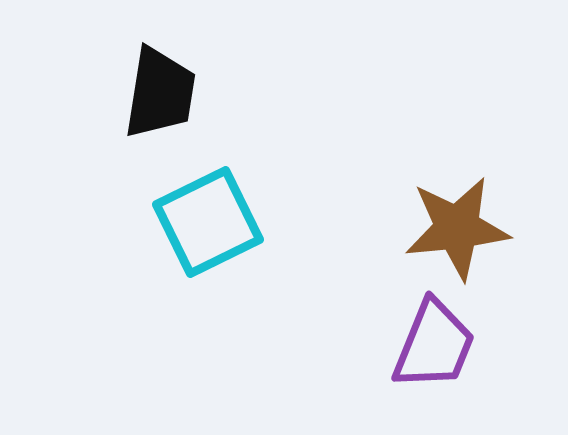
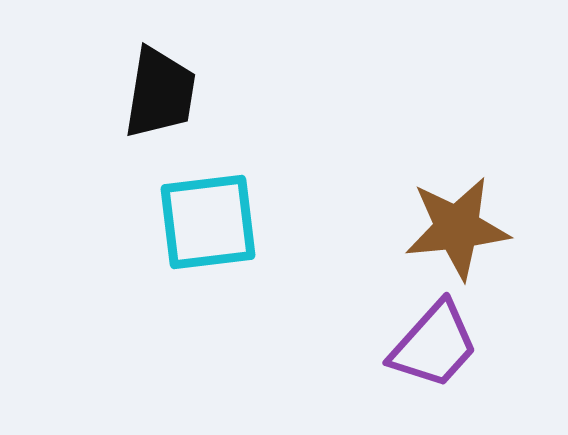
cyan square: rotated 19 degrees clockwise
purple trapezoid: rotated 20 degrees clockwise
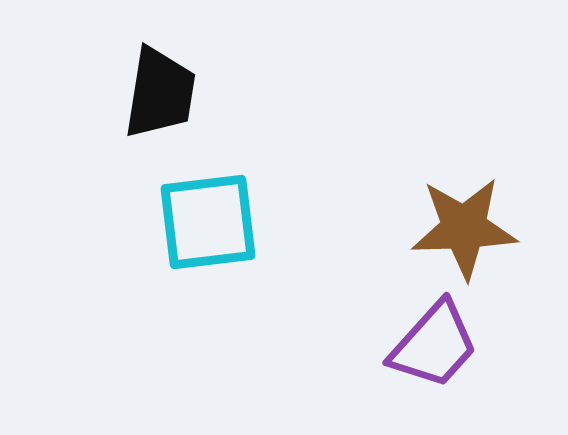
brown star: moved 7 px right; rotated 4 degrees clockwise
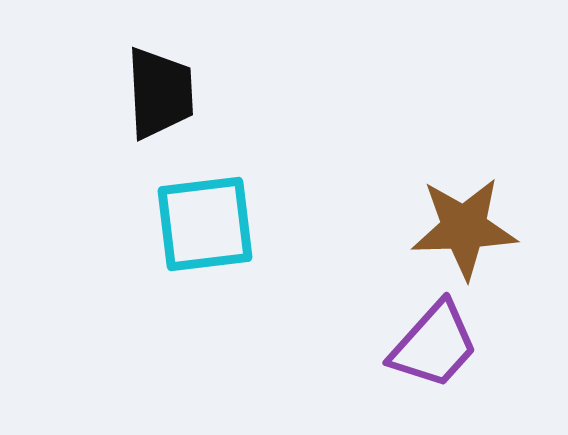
black trapezoid: rotated 12 degrees counterclockwise
cyan square: moved 3 px left, 2 px down
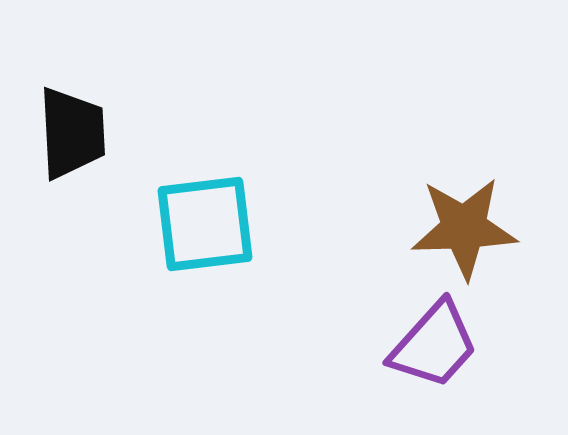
black trapezoid: moved 88 px left, 40 px down
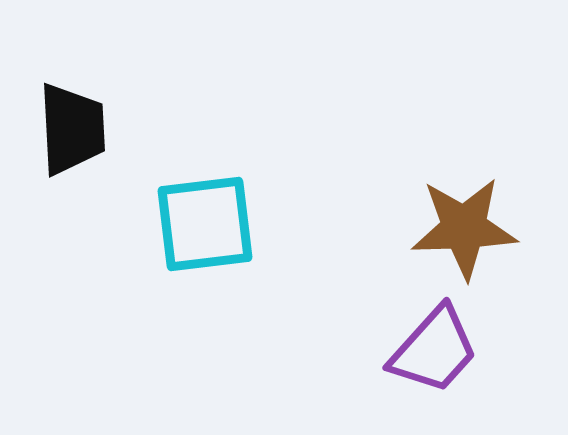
black trapezoid: moved 4 px up
purple trapezoid: moved 5 px down
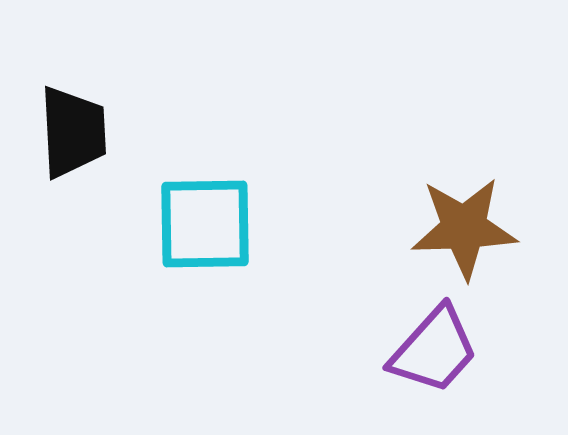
black trapezoid: moved 1 px right, 3 px down
cyan square: rotated 6 degrees clockwise
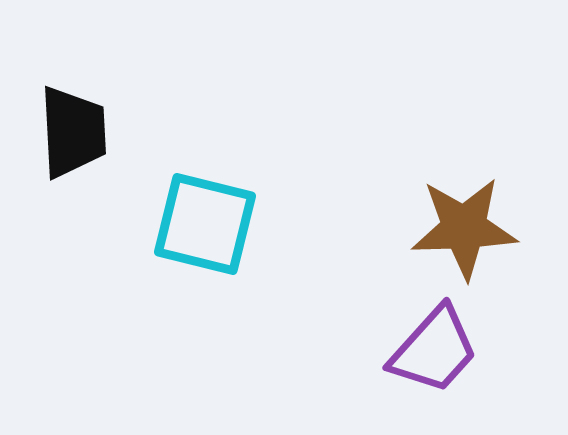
cyan square: rotated 15 degrees clockwise
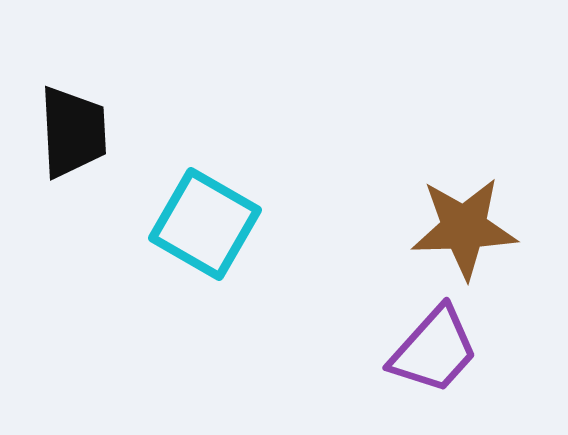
cyan square: rotated 16 degrees clockwise
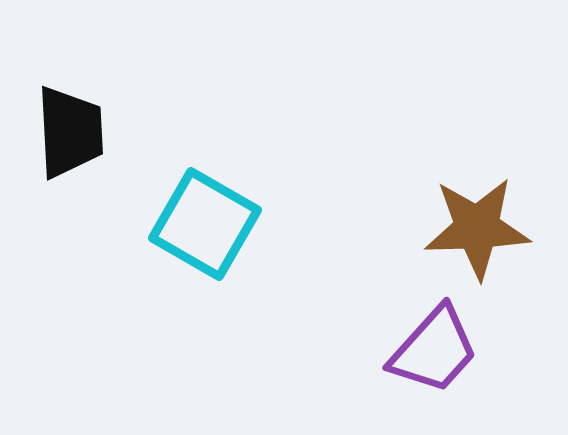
black trapezoid: moved 3 px left
brown star: moved 13 px right
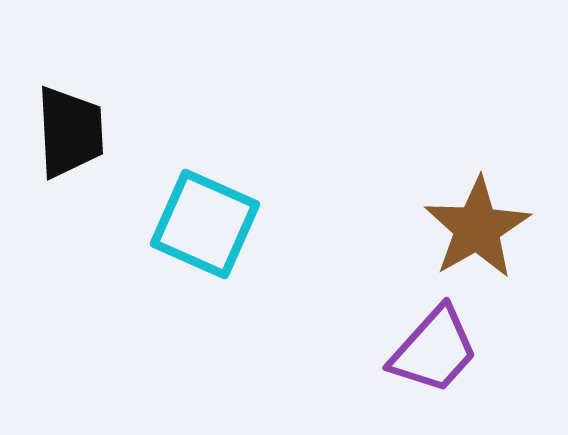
cyan square: rotated 6 degrees counterclockwise
brown star: rotated 28 degrees counterclockwise
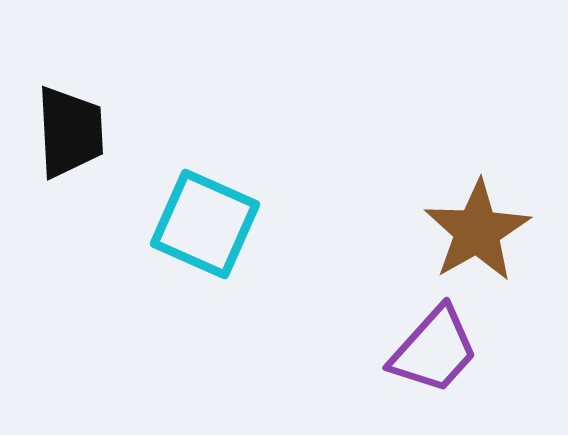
brown star: moved 3 px down
